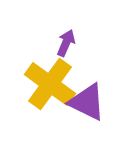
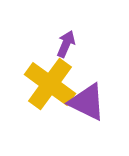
purple arrow: moved 1 px down
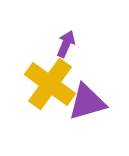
purple triangle: rotated 42 degrees counterclockwise
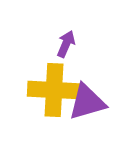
yellow cross: moved 4 px right, 6 px down; rotated 33 degrees counterclockwise
